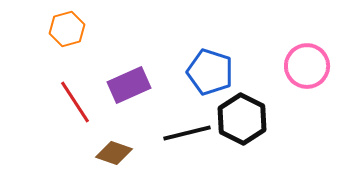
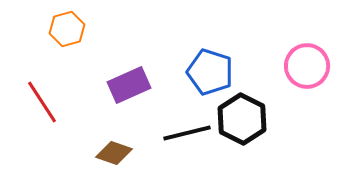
red line: moved 33 px left
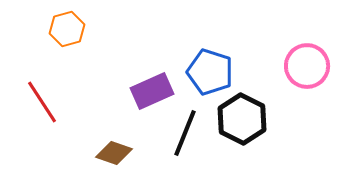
purple rectangle: moved 23 px right, 6 px down
black line: moved 2 px left; rotated 54 degrees counterclockwise
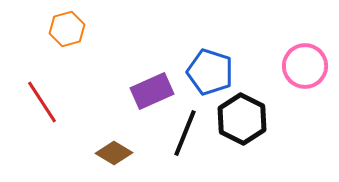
pink circle: moved 2 px left
brown diamond: rotated 12 degrees clockwise
